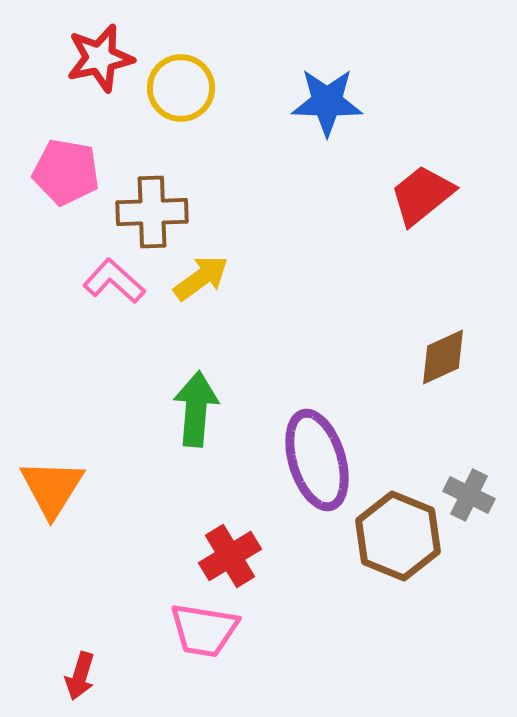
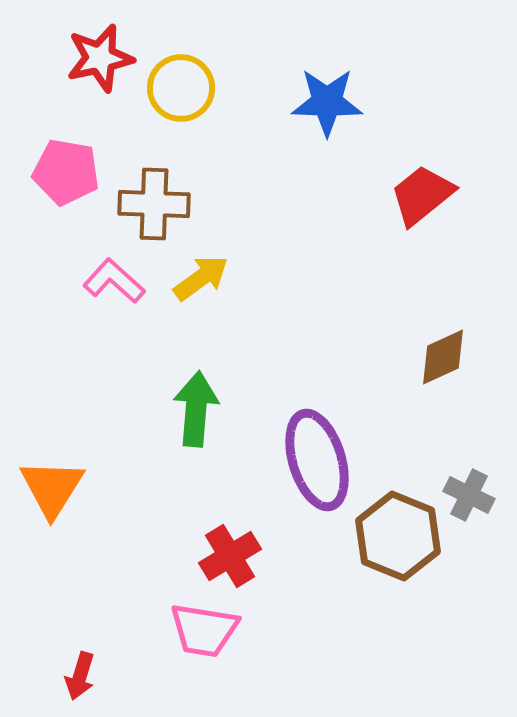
brown cross: moved 2 px right, 8 px up; rotated 4 degrees clockwise
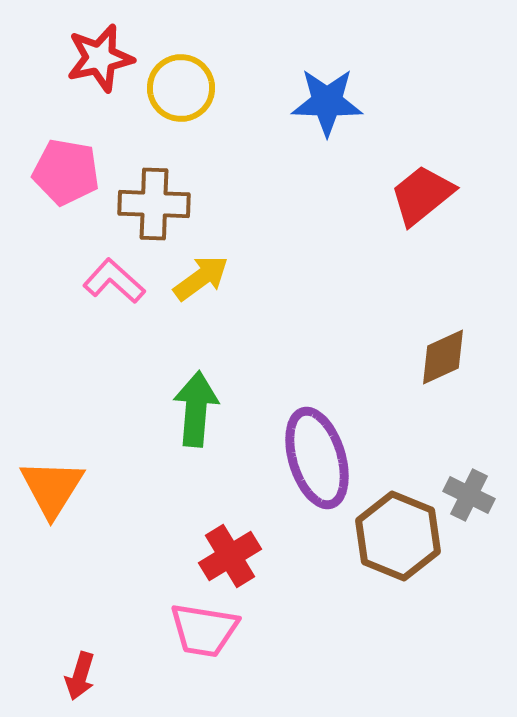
purple ellipse: moved 2 px up
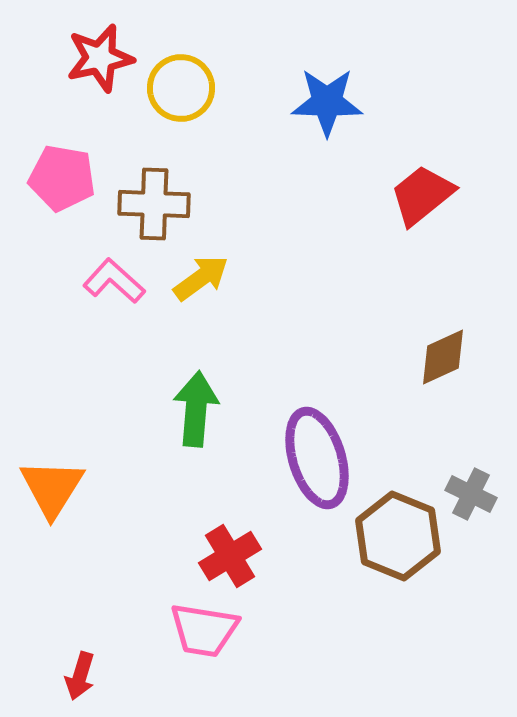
pink pentagon: moved 4 px left, 6 px down
gray cross: moved 2 px right, 1 px up
